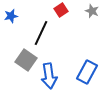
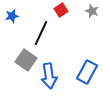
blue star: moved 1 px right
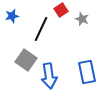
gray star: moved 10 px left, 8 px down
black line: moved 4 px up
blue rectangle: rotated 40 degrees counterclockwise
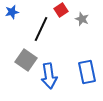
blue star: moved 4 px up
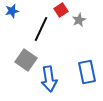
blue star: moved 1 px up
gray star: moved 3 px left, 1 px down; rotated 24 degrees clockwise
blue arrow: moved 3 px down
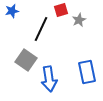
red square: rotated 16 degrees clockwise
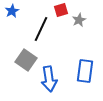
blue star: rotated 16 degrees counterclockwise
blue rectangle: moved 2 px left, 1 px up; rotated 20 degrees clockwise
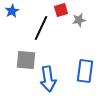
gray star: rotated 16 degrees clockwise
black line: moved 1 px up
gray square: rotated 30 degrees counterclockwise
blue arrow: moved 1 px left
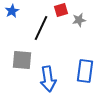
gray square: moved 4 px left
